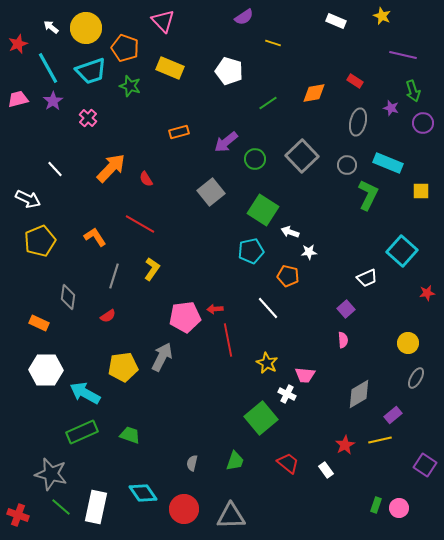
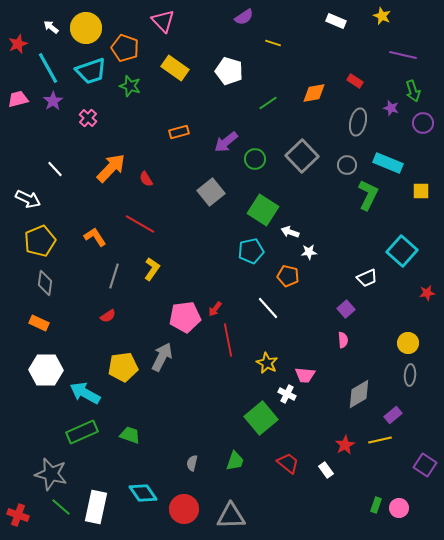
yellow rectangle at (170, 68): moved 5 px right; rotated 12 degrees clockwise
gray diamond at (68, 297): moved 23 px left, 14 px up
red arrow at (215, 309): rotated 49 degrees counterclockwise
gray ellipse at (416, 378): moved 6 px left, 3 px up; rotated 25 degrees counterclockwise
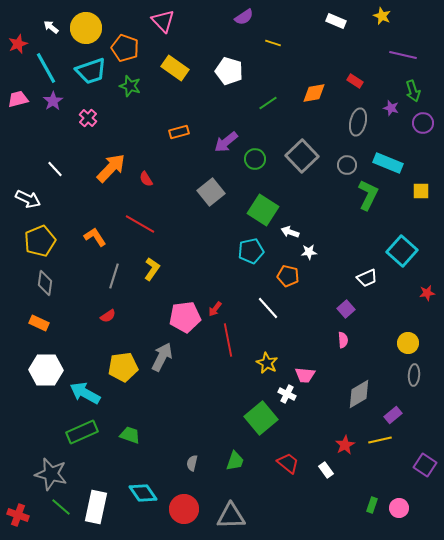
cyan line at (48, 68): moved 2 px left
gray ellipse at (410, 375): moved 4 px right
green rectangle at (376, 505): moved 4 px left
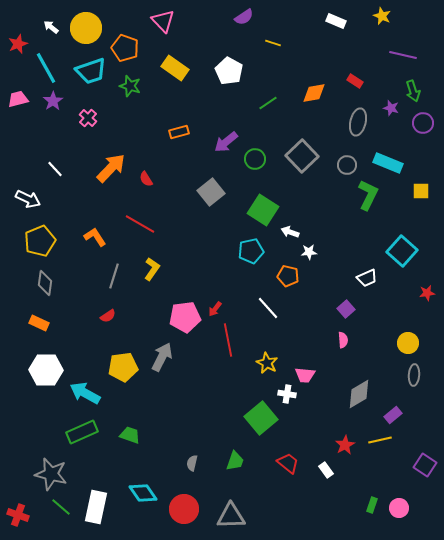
white pentagon at (229, 71): rotated 12 degrees clockwise
white cross at (287, 394): rotated 18 degrees counterclockwise
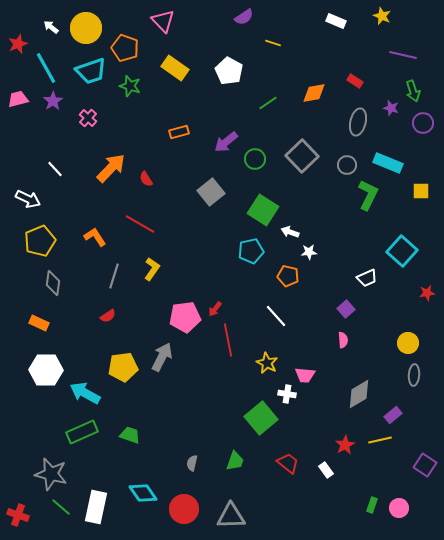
gray diamond at (45, 283): moved 8 px right
white line at (268, 308): moved 8 px right, 8 px down
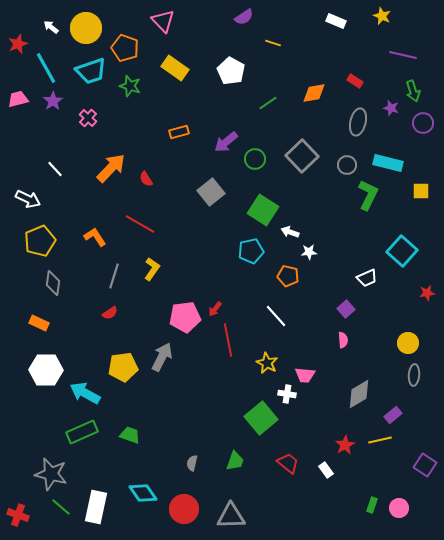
white pentagon at (229, 71): moved 2 px right
cyan rectangle at (388, 163): rotated 8 degrees counterclockwise
red semicircle at (108, 316): moved 2 px right, 3 px up
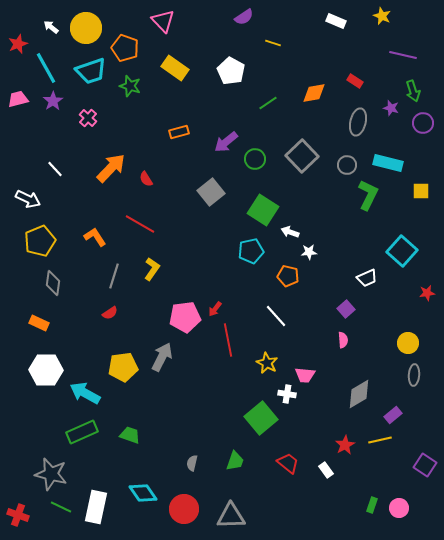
green line at (61, 507): rotated 15 degrees counterclockwise
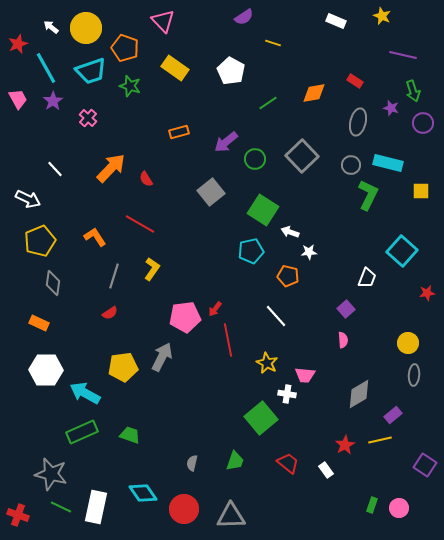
pink trapezoid at (18, 99): rotated 75 degrees clockwise
gray circle at (347, 165): moved 4 px right
white trapezoid at (367, 278): rotated 45 degrees counterclockwise
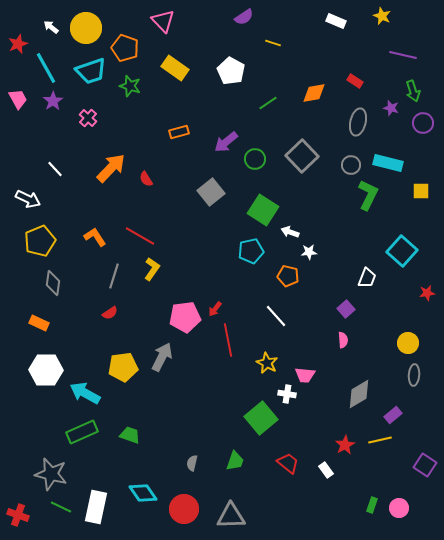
red line at (140, 224): moved 12 px down
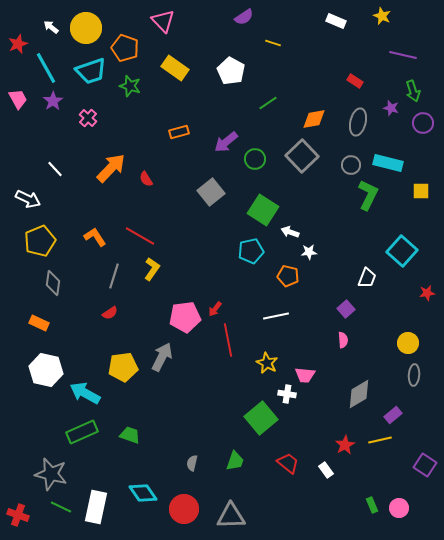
orange diamond at (314, 93): moved 26 px down
white line at (276, 316): rotated 60 degrees counterclockwise
white hexagon at (46, 370): rotated 12 degrees clockwise
green rectangle at (372, 505): rotated 42 degrees counterclockwise
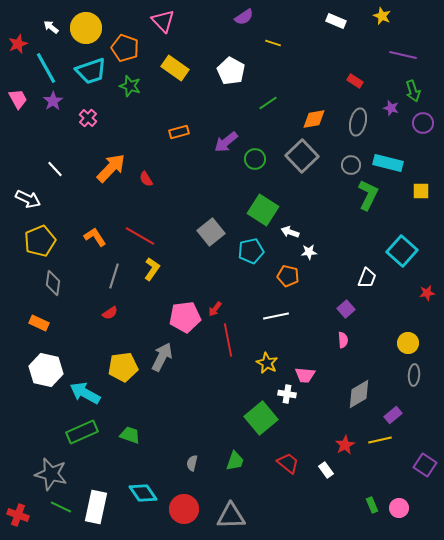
gray square at (211, 192): moved 40 px down
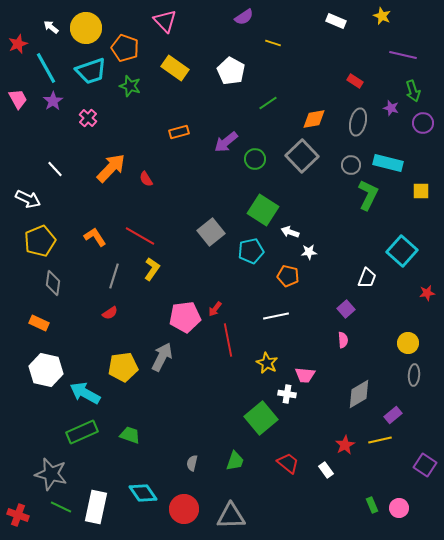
pink triangle at (163, 21): moved 2 px right
